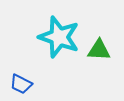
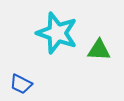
cyan star: moved 2 px left, 4 px up
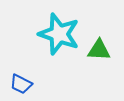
cyan star: moved 2 px right, 1 px down
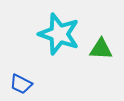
green triangle: moved 2 px right, 1 px up
